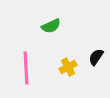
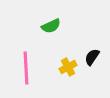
black semicircle: moved 4 px left
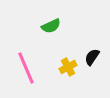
pink line: rotated 20 degrees counterclockwise
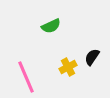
pink line: moved 9 px down
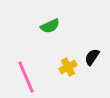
green semicircle: moved 1 px left
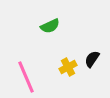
black semicircle: moved 2 px down
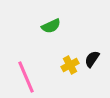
green semicircle: moved 1 px right
yellow cross: moved 2 px right, 2 px up
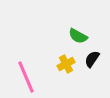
green semicircle: moved 27 px right, 10 px down; rotated 54 degrees clockwise
yellow cross: moved 4 px left, 1 px up
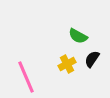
yellow cross: moved 1 px right
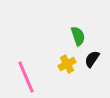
green semicircle: rotated 138 degrees counterclockwise
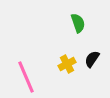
green semicircle: moved 13 px up
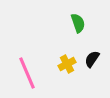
pink line: moved 1 px right, 4 px up
